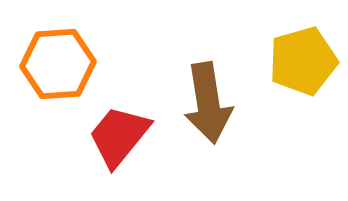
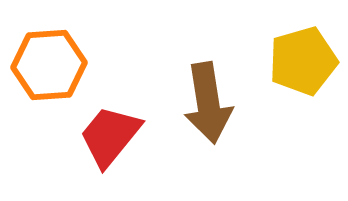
orange hexagon: moved 9 px left, 1 px down
red trapezoid: moved 9 px left
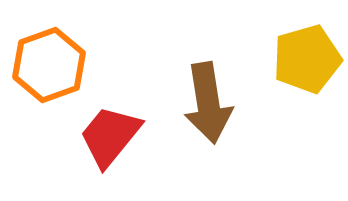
yellow pentagon: moved 4 px right, 2 px up
orange hexagon: rotated 16 degrees counterclockwise
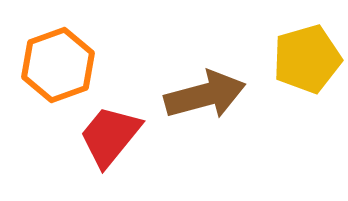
orange hexagon: moved 9 px right
brown arrow: moved 3 px left, 8 px up; rotated 96 degrees counterclockwise
